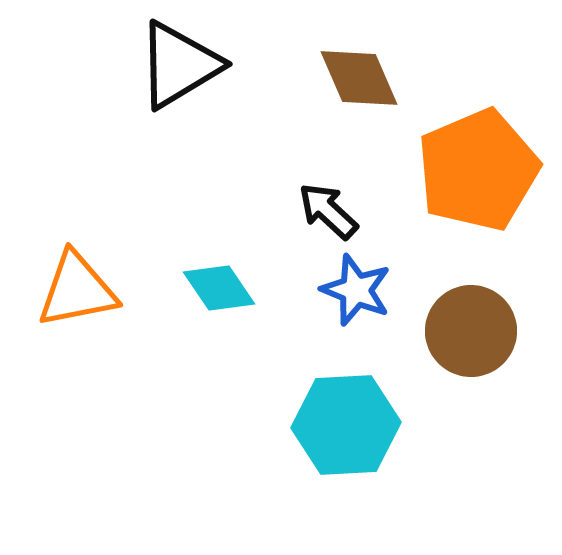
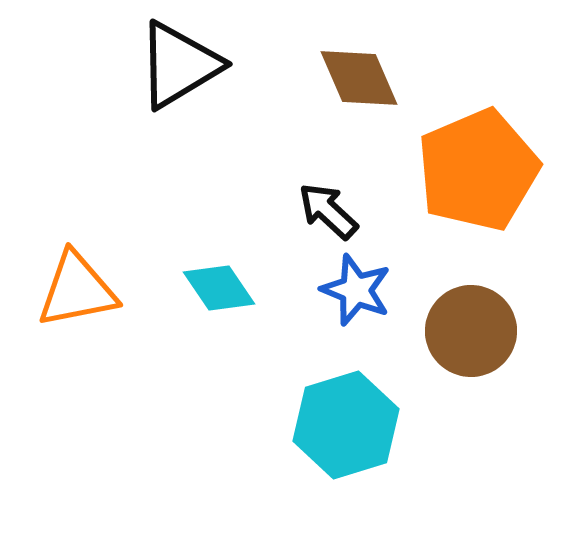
cyan hexagon: rotated 14 degrees counterclockwise
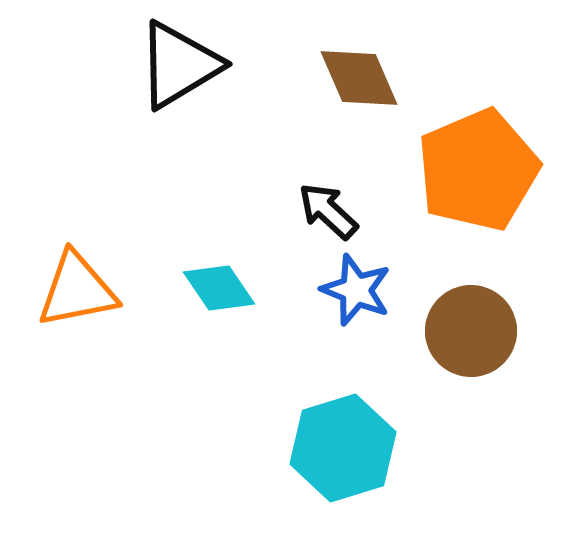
cyan hexagon: moved 3 px left, 23 px down
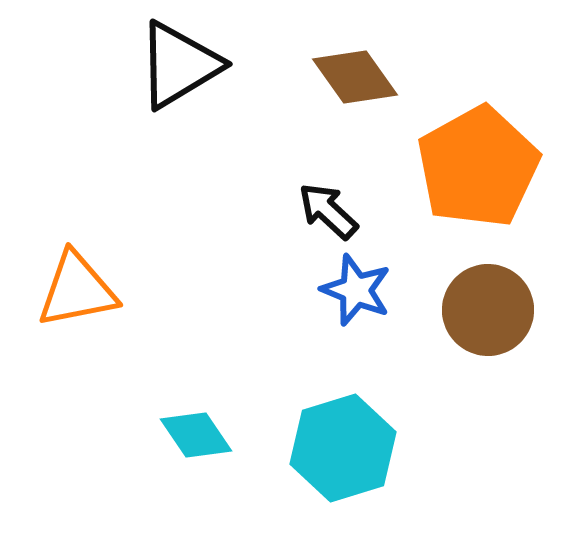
brown diamond: moved 4 px left, 1 px up; rotated 12 degrees counterclockwise
orange pentagon: moved 3 px up; rotated 6 degrees counterclockwise
cyan diamond: moved 23 px left, 147 px down
brown circle: moved 17 px right, 21 px up
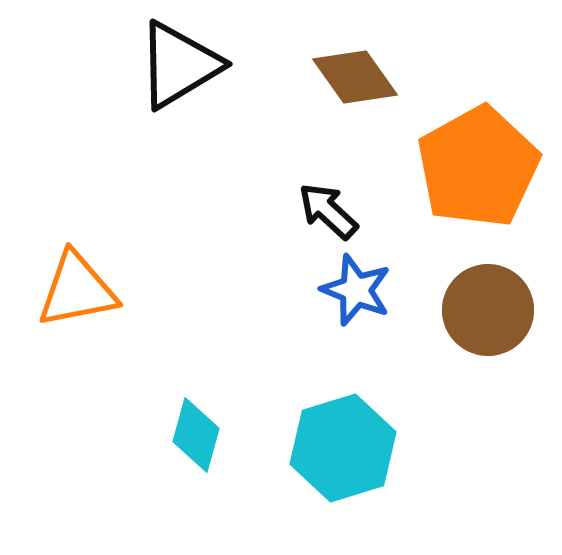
cyan diamond: rotated 50 degrees clockwise
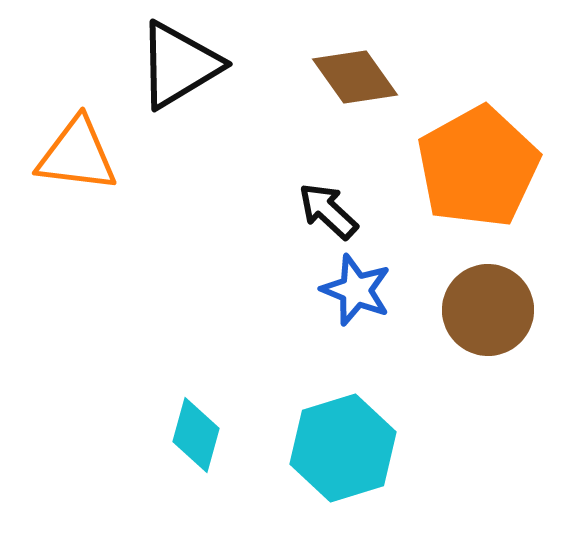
orange triangle: moved 135 px up; rotated 18 degrees clockwise
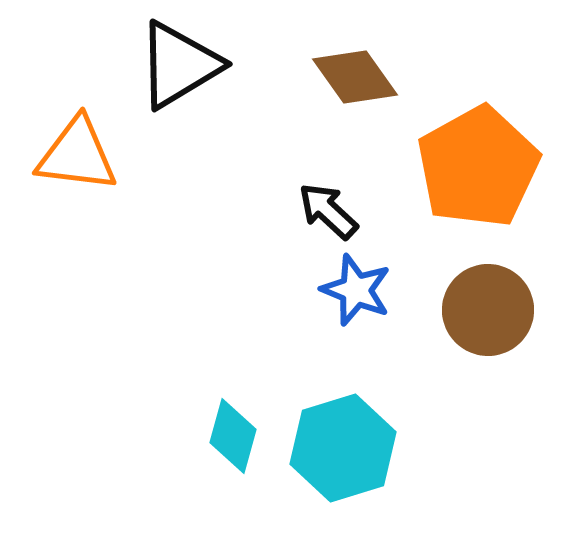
cyan diamond: moved 37 px right, 1 px down
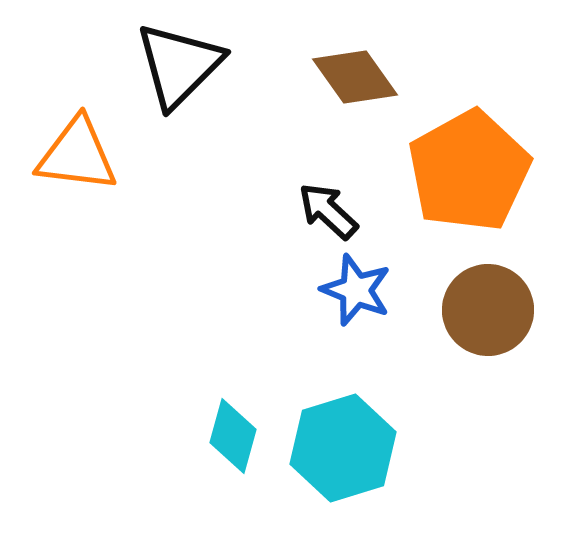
black triangle: rotated 14 degrees counterclockwise
orange pentagon: moved 9 px left, 4 px down
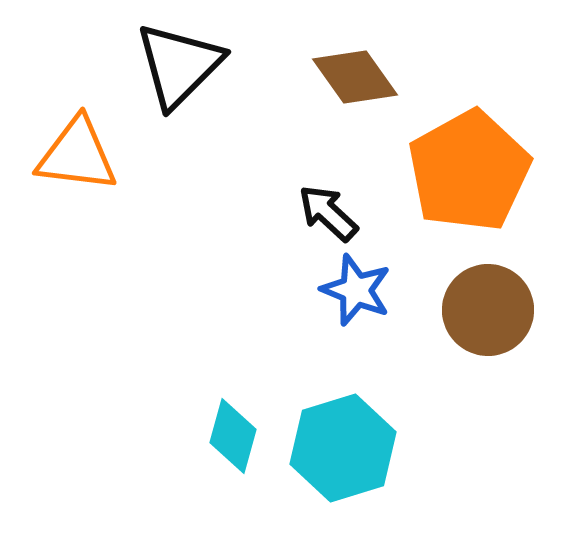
black arrow: moved 2 px down
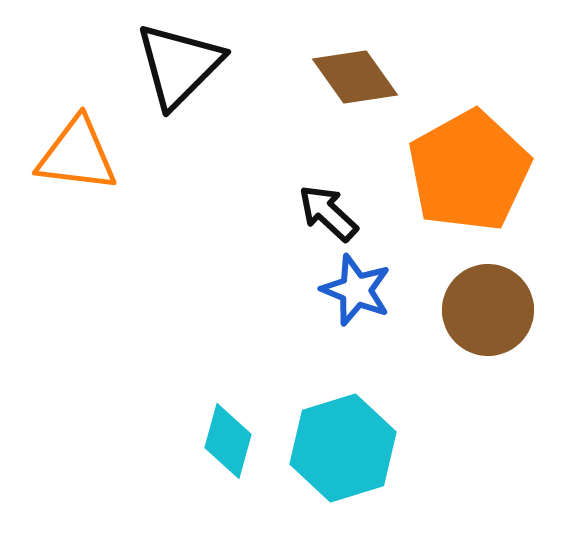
cyan diamond: moved 5 px left, 5 px down
